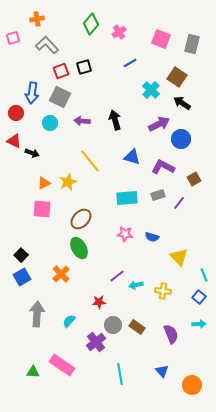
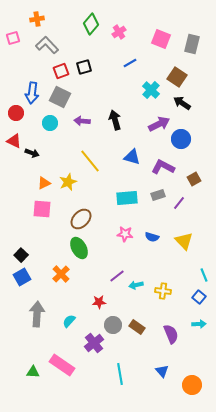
yellow triangle at (179, 257): moved 5 px right, 16 px up
purple cross at (96, 342): moved 2 px left, 1 px down
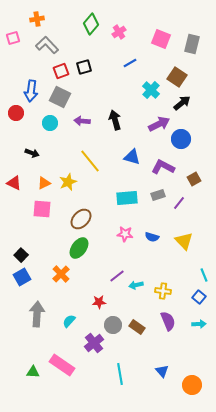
blue arrow at (32, 93): moved 1 px left, 2 px up
black arrow at (182, 103): rotated 108 degrees clockwise
red triangle at (14, 141): moved 42 px down
green ellipse at (79, 248): rotated 65 degrees clockwise
purple semicircle at (171, 334): moved 3 px left, 13 px up
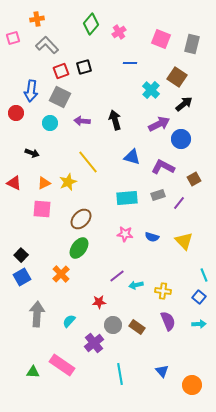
blue line at (130, 63): rotated 32 degrees clockwise
black arrow at (182, 103): moved 2 px right, 1 px down
yellow line at (90, 161): moved 2 px left, 1 px down
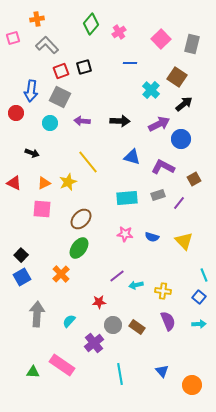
pink square at (161, 39): rotated 24 degrees clockwise
black arrow at (115, 120): moved 5 px right, 1 px down; rotated 108 degrees clockwise
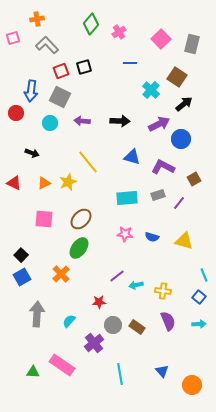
pink square at (42, 209): moved 2 px right, 10 px down
yellow triangle at (184, 241): rotated 30 degrees counterclockwise
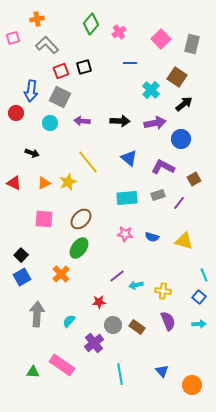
purple arrow at (159, 124): moved 4 px left, 1 px up; rotated 15 degrees clockwise
blue triangle at (132, 157): moved 3 px left, 1 px down; rotated 24 degrees clockwise
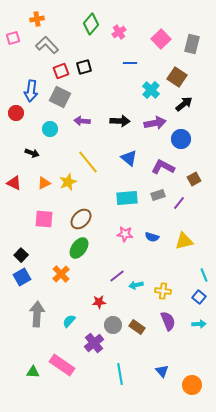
cyan circle at (50, 123): moved 6 px down
yellow triangle at (184, 241): rotated 30 degrees counterclockwise
